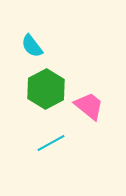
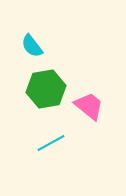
green hexagon: rotated 18 degrees clockwise
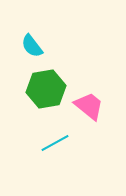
cyan line: moved 4 px right
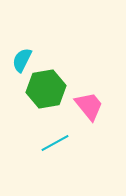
cyan semicircle: moved 10 px left, 14 px down; rotated 65 degrees clockwise
pink trapezoid: rotated 12 degrees clockwise
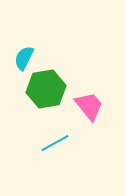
cyan semicircle: moved 2 px right, 2 px up
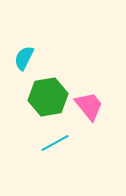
green hexagon: moved 2 px right, 8 px down
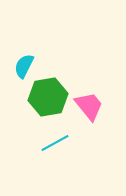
cyan semicircle: moved 8 px down
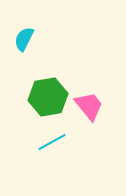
cyan semicircle: moved 27 px up
cyan line: moved 3 px left, 1 px up
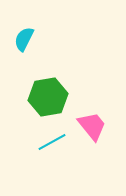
pink trapezoid: moved 3 px right, 20 px down
